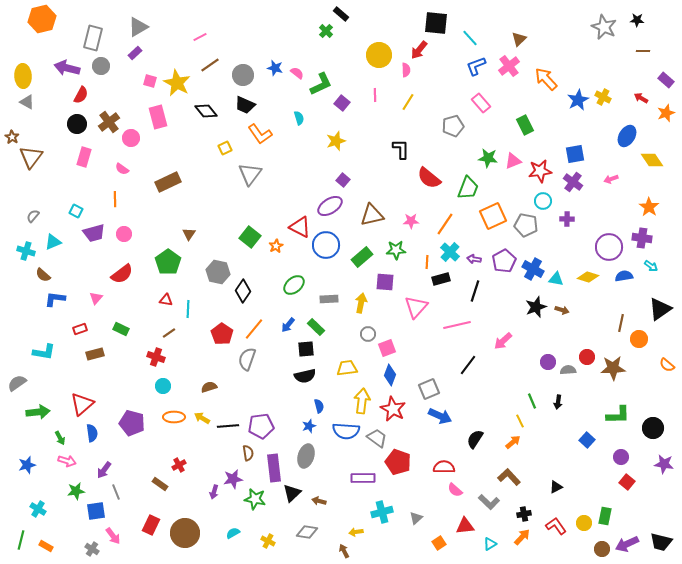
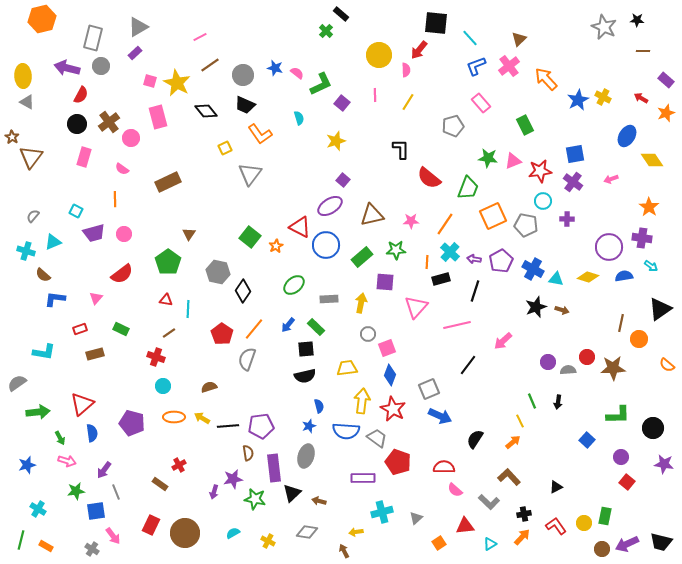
purple pentagon at (504, 261): moved 3 px left
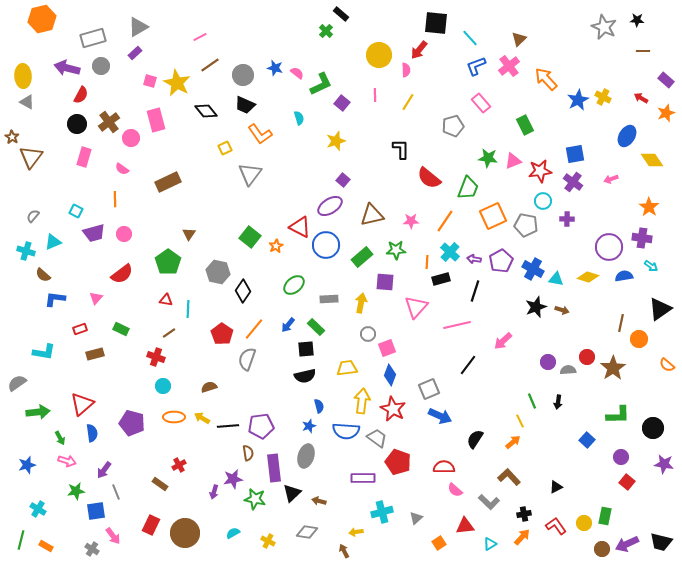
gray rectangle at (93, 38): rotated 60 degrees clockwise
pink rectangle at (158, 117): moved 2 px left, 3 px down
orange line at (445, 224): moved 3 px up
brown star at (613, 368): rotated 30 degrees counterclockwise
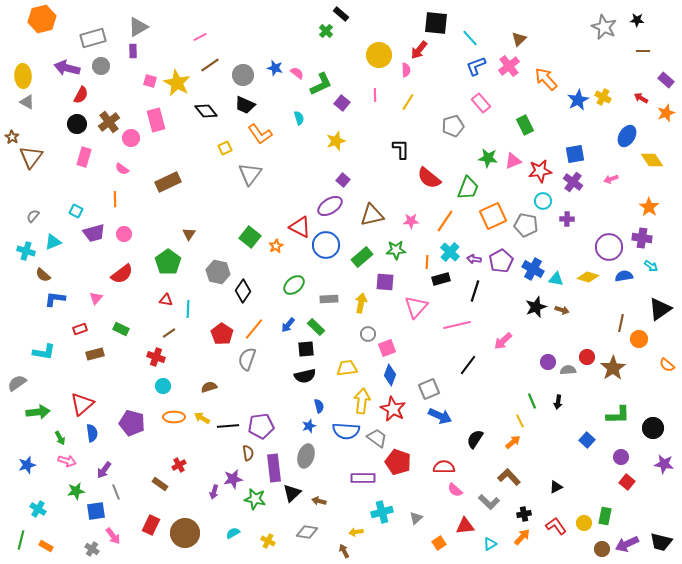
purple rectangle at (135, 53): moved 2 px left, 2 px up; rotated 48 degrees counterclockwise
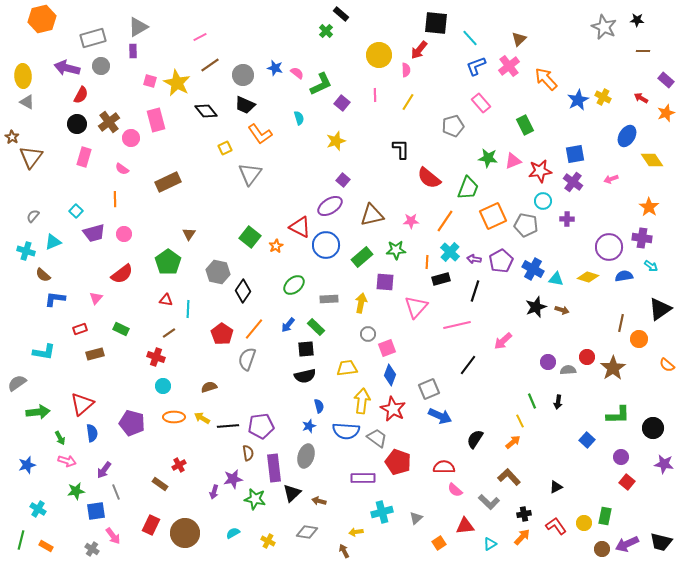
cyan square at (76, 211): rotated 16 degrees clockwise
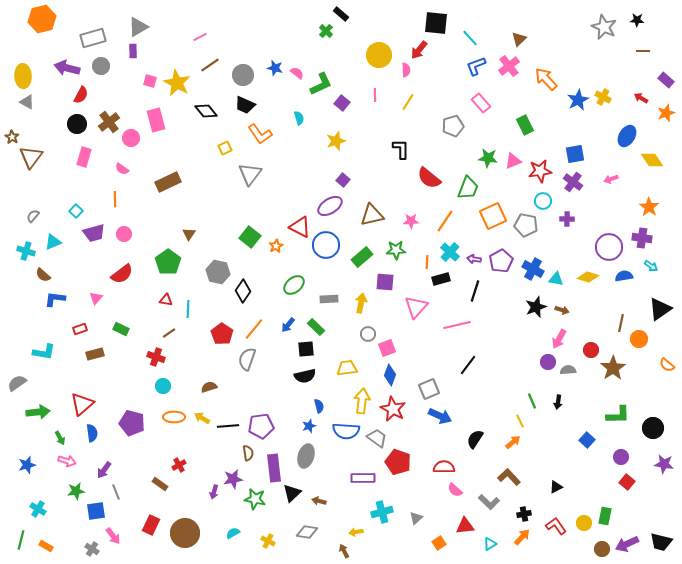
pink arrow at (503, 341): moved 56 px right, 2 px up; rotated 18 degrees counterclockwise
red circle at (587, 357): moved 4 px right, 7 px up
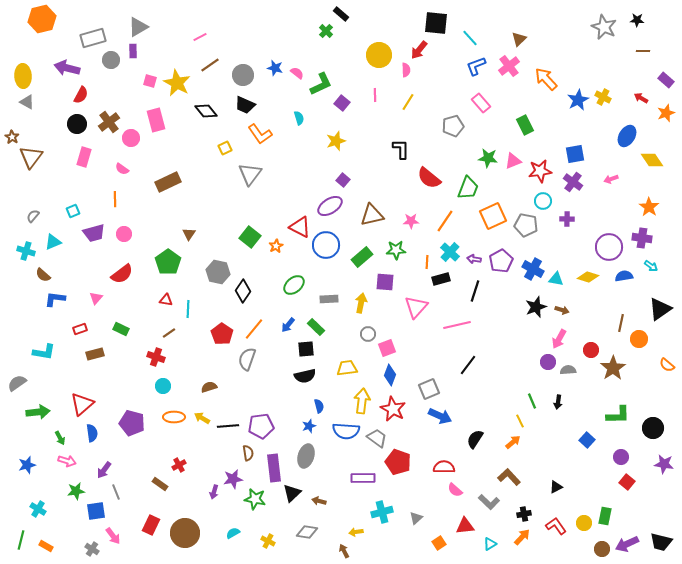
gray circle at (101, 66): moved 10 px right, 6 px up
cyan square at (76, 211): moved 3 px left; rotated 24 degrees clockwise
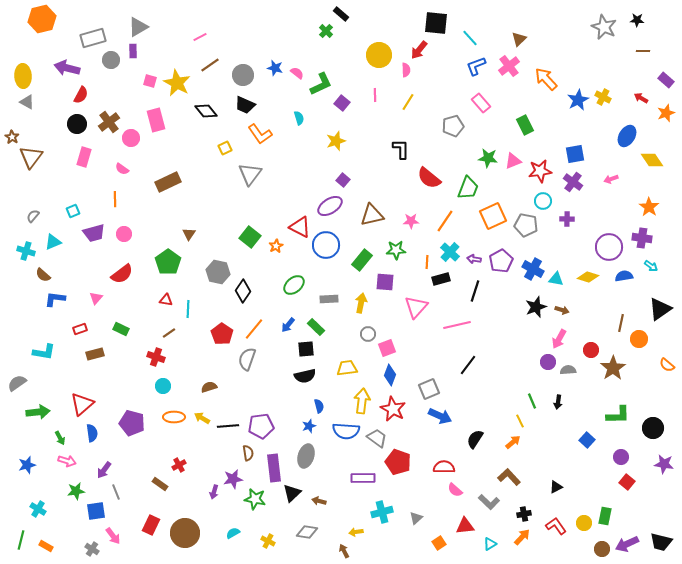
green rectangle at (362, 257): moved 3 px down; rotated 10 degrees counterclockwise
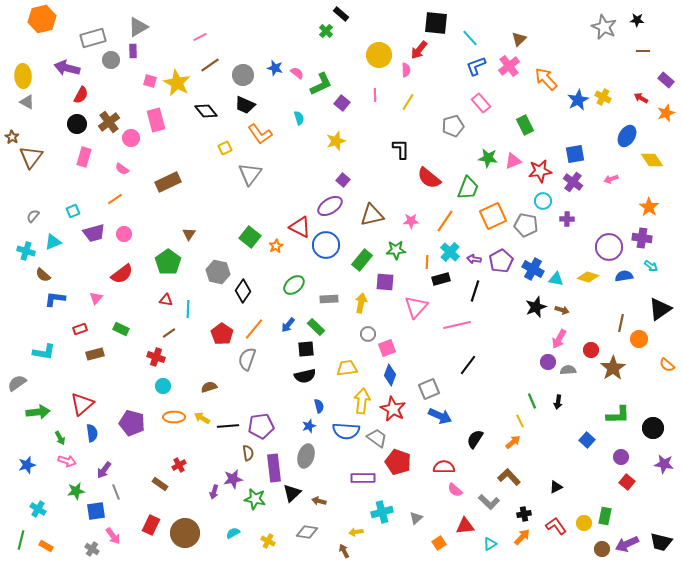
orange line at (115, 199): rotated 56 degrees clockwise
